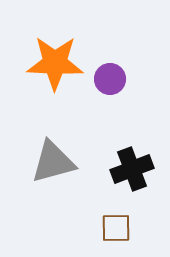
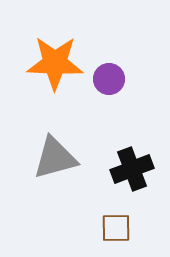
purple circle: moved 1 px left
gray triangle: moved 2 px right, 4 px up
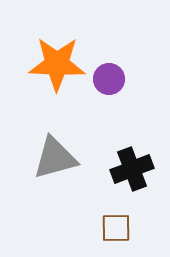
orange star: moved 2 px right, 1 px down
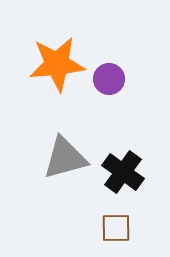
orange star: rotated 8 degrees counterclockwise
gray triangle: moved 10 px right
black cross: moved 9 px left, 3 px down; rotated 33 degrees counterclockwise
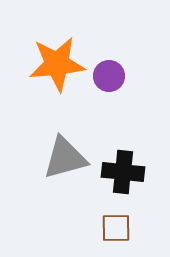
purple circle: moved 3 px up
black cross: rotated 30 degrees counterclockwise
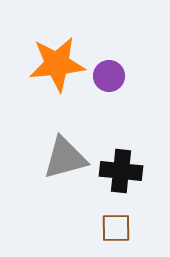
black cross: moved 2 px left, 1 px up
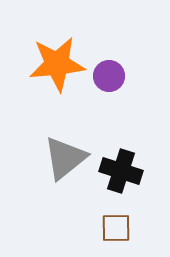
gray triangle: rotated 24 degrees counterclockwise
black cross: rotated 12 degrees clockwise
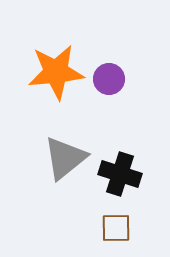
orange star: moved 1 px left, 8 px down
purple circle: moved 3 px down
black cross: moved 1 px left, 3 px down
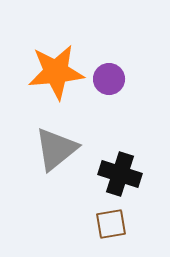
gray triangle: moved 9 px left, 9 px up
brown square: moved 5 px left, 4 px up; rotated 8 degrees counterclockwise
